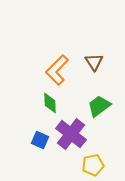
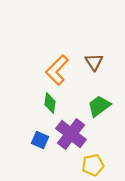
green diamond: rotated 10 degrees clockwise
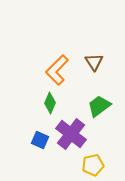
green diamond: rotated 15 degrees clockwise
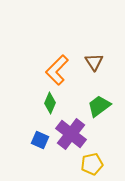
yellow pentagon: moved 1 px left, 1 px up
